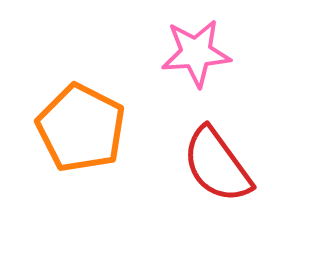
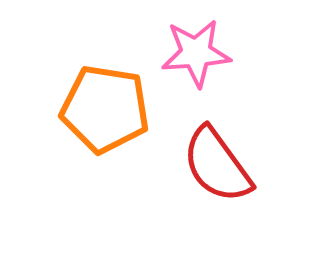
orange pentagon: moved 24 px right, 19 px up; rotated 18 degrees counterclockwise
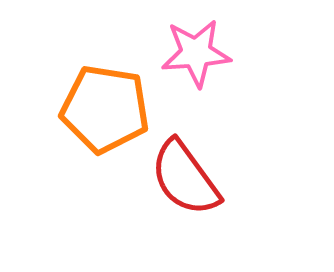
red semicircle: moved 32 px left, 13 px down
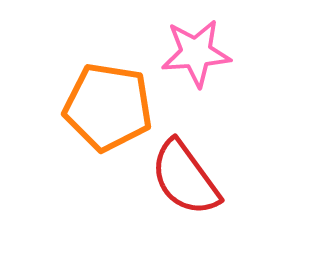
orange pentagon: moved 3 px right, 2 px up
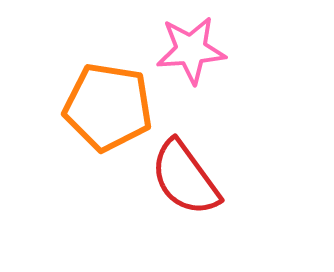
pink star: moved 5 px left, 3 px up
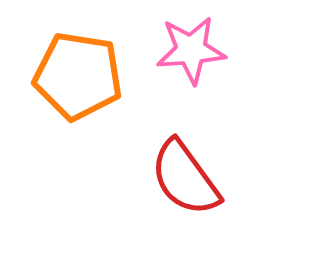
orange pentagon: moved 30 px left, 31 px up
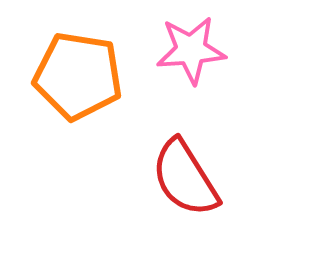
red semicircle: rotated 4 degrees clockwise
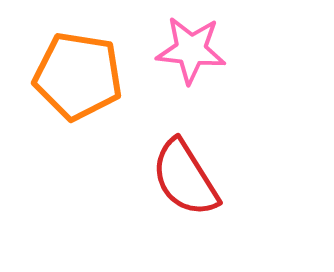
pink star: rotated 10 degrees clockwise
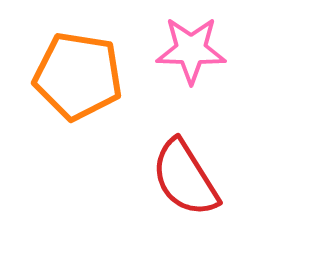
pink star: rotated 4 degrees counterclockwise
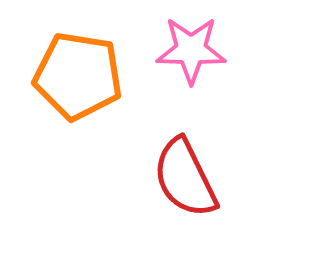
red semicircle: rotated 6 degrees clockwise
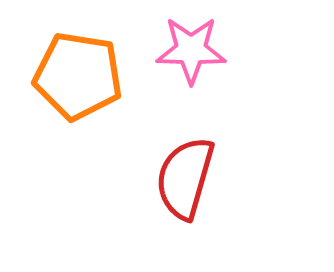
red semicircle: rotated 42 degrees clockwise
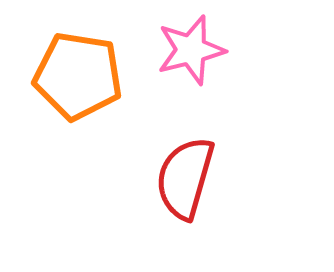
pink star: rotated 16 degrees counterclockwise
